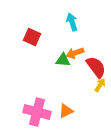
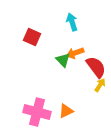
green triangle: rotated 42 degrees clockwise
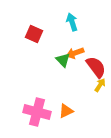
red square: moved 2 px right, 3 px up
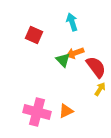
red square: moved 1 px down
yellow arrow: moved 4 px down
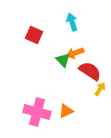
red semicircle: moved 6 px left, 4 px down; rotated 20 degrees counterclockwise
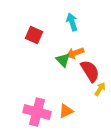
red semicircle: rotated 25 degrees clockwise
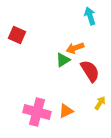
cyan arrow: moved 18 px right, 6 px up
red square: moved 17 px left
orange arrow: moved 5 px up
green triangle: rotated 42 degrees clockwise
yellow arrow: moved 14 px down
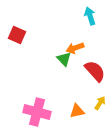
green triangle: moved 1 px right, 1 px up; rotated 42 degrees counterclockwise
red semicircle: moved 5 px right; rotated 10 degrees counterclockwise
orange triangle: moved 11 px right; rotated 14 degrees clockwise
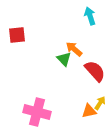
red square: rotated 30 degrees counterclockwise
orange arrow: moved 1 px left, 1 px down; rotated 60 degrees clockwise
orange triangle: moved 12 px right
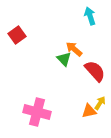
red square: rotated 30 degrees counterclockwise
